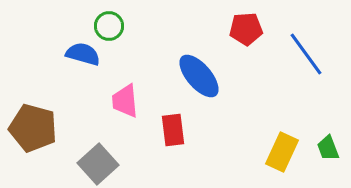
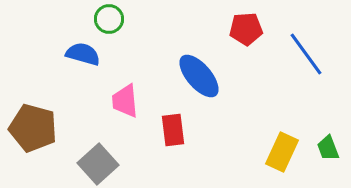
green circle: moved 7 px up
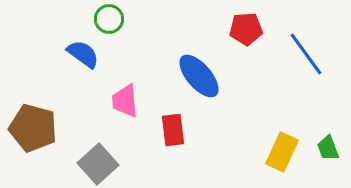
blue semicircle: rotated 20 degrees clockwise
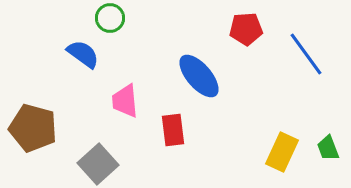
green circle: moved 1 px right, 1 px up
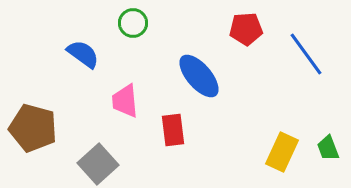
green circle: moved 23 px right, 5 px down
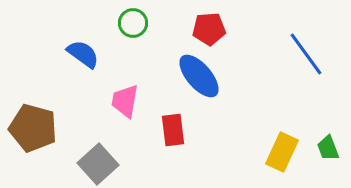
red pentagon: moved 37 px left
pink trapezoid: rotated 15 degrees clockwise
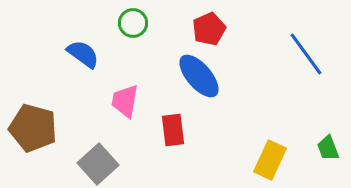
red pentagon: rotated 20 degrees counterclockwise
yellow rectangle: moved 12 px left, 8 px down
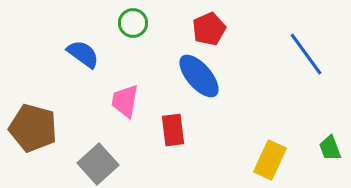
green trapezoid: moved 2 px right
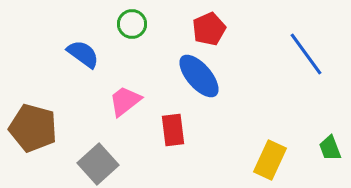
green circle: moved 1 px left, 1 px down
pink trapezoid: rotated 42 degrees clockwise
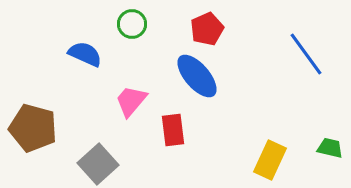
red pentagon: moved 2 px left
blue semicircle: moved 2 px right; rotated 12 degrees counterclockwise
blue ellipse: moved 2 px left
pink trapezoid: moved 6 px right; rotated 12 degrees counterclockwise
green trapezoid: rotated 124 degrees clockwise
